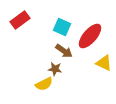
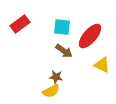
red rectangle: moved 4 px down
cyan square: rotated 18 degrees counterclockwise
yellow triangle: moved 2 px left, 2 px down
brown star: moved 1 px right, 8 px down
yellow semicircle: moved 7 px right, 7 px down
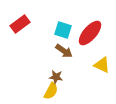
cyan square: moved 1 px right, 3 px down; rotated 12 degrees clockwise
red ellipse: moved 3 px up
yellow semicircle: rotated 36 degrees counterclockwise
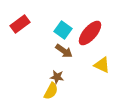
cyan square: rotated 18 degrees clockwise
brown star: moved 1 px right
